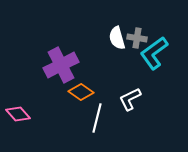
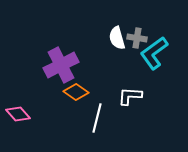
orange diamond: moved 5 px left
white L-shape: moved 3 px up; rotated 30 degrees clockwise
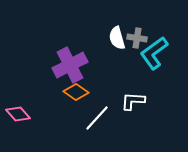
purple cross: moved 9 px right
white L-shape: moved 3 px right, 5 px down
white line: rotated 28 degrees clockwise
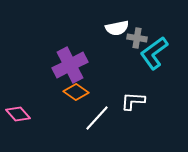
white semicircle: moved 10 px up; rotated 85 degrees counterclockwise
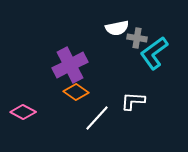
pink diamond: moved 5 px right, 2 px up; rotated 20 degrees counterclockwise
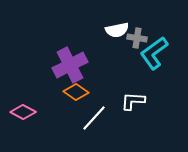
white semicircle: moved 2 px down
white line: moved 3 px left
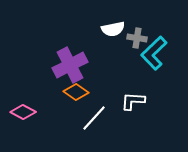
white semicircle: moved 4 px left, 1 px up
cyan L-shape: rotated 8 degrees counterclockwise
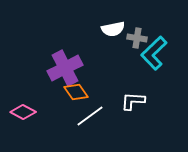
purple cross: moved 5 px left, 3 px down
orange diamond: rotated 20 degrees clockwise
white line: moved 4 px left, 2 px up; rotated 12 degrees clockwise
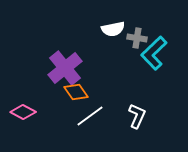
purple cross: rotated 12 degrees counterclockwise
white L-shape: moved 4 px right, 15 px down; rotated 110 degrees clockwise
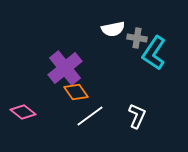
cyan L-shape: rotated 12 degrees counterclockwise
pink diamond: rotated 10 degrees clockwise
